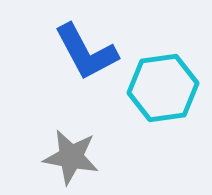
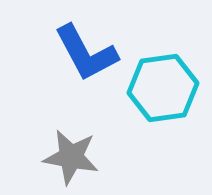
blue L-shape: moved 1 px down
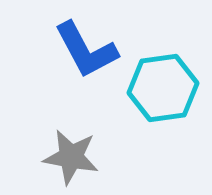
blue L-shape: moved 3 px up
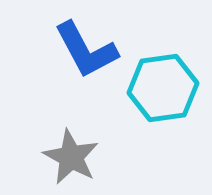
gray star: rotated 18 degrees clockwise
